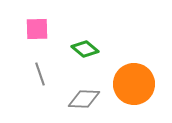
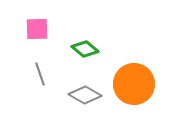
gray diamond: moved 1 px right, 4 px up; rotated 28 degrees clockwise
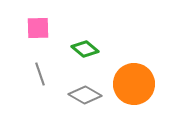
pink square: moved 1 px right, 1 px up
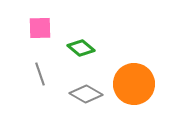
pink square: moved 2 px right
green diamond: moved 4 px left, 1 px up
gray diamond: moved 1 px right, 1 px up
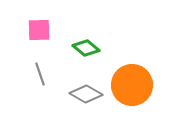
pink square: moved 1 px left, 2 px down
green diamond: moved 5 px right
orange circle: moved 2 px left, 1 px down
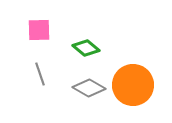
orange circle: moved 1 px right
gray diamond: moved 3 px right, 6 px up
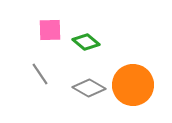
pink square: moved 11 px right
green diamond: moved 6 px up
gray line: rotated 15 degrees counterclockwise
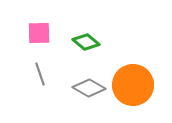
pink square: moved 11 px left, 3 px down
gray line: rotated 15 degrees clockwise
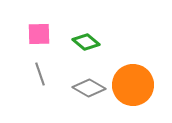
pink square: moved 1 px down
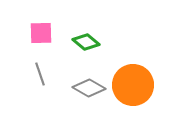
pink square: moved 2 px right, 1 px up
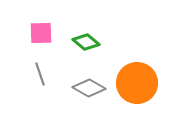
orange circle: moved 4 px right, 2 px up
